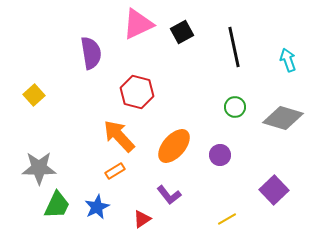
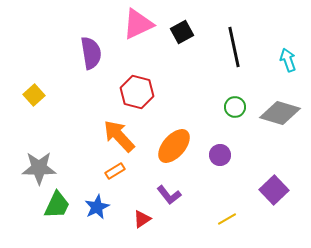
gray diamond: moved 3 px left, 5 px up
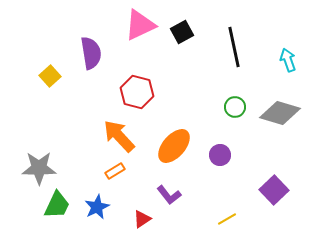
pink triangle: moved 2 px right, 1 px down
yellow square: moved 16 px right, 19 px up
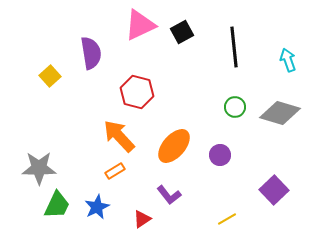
black line: rotated 6 degrees clockwise
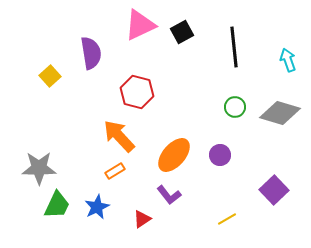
orange ellipse: moved 9 px down
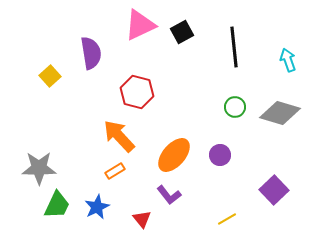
red triangle: rotated 36 degrees counterclockwise
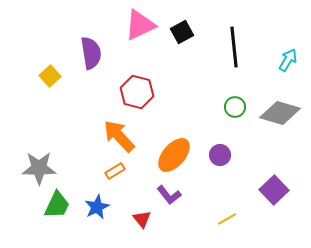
cyan arrow: rotated 50 degrees clockwise
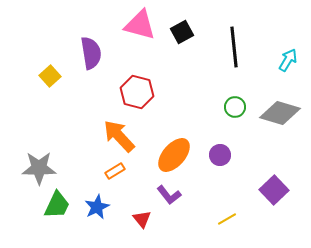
pink triangle: rotated 40 degrees clockwise
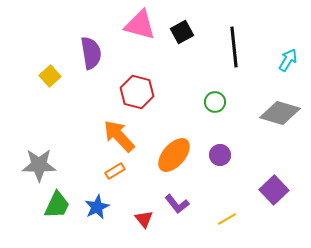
green circle: moved 20 px left, 5 px up
gray star: moved 3 px up
purple L-shape: moved 8 px right, 9 px down
red triangle: moved 2 px right
